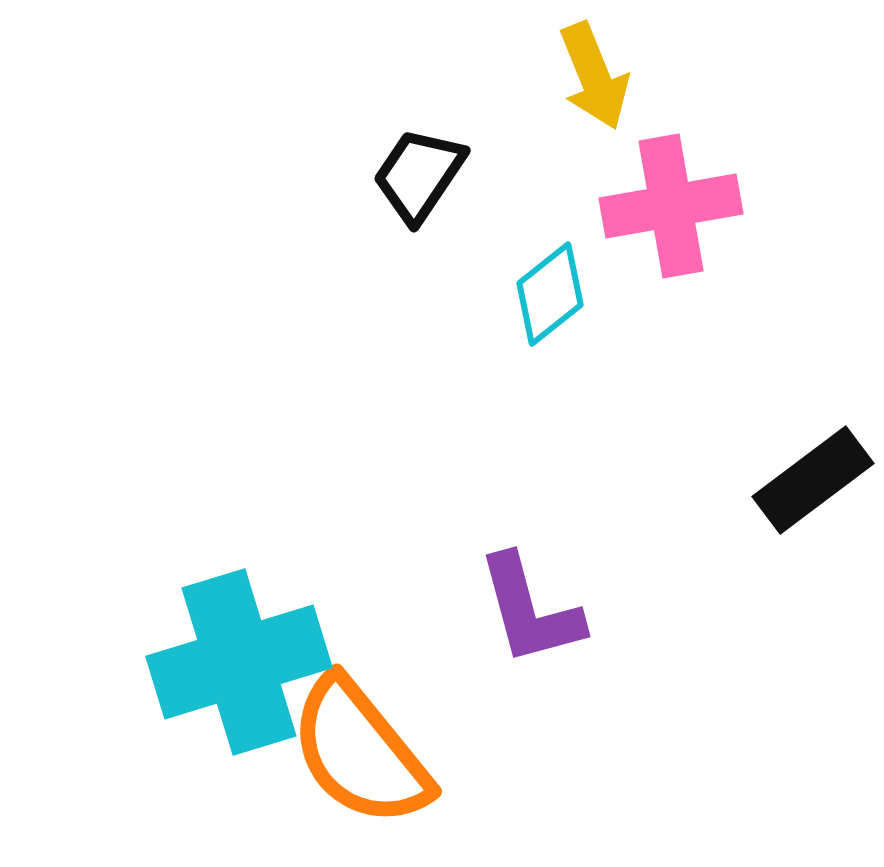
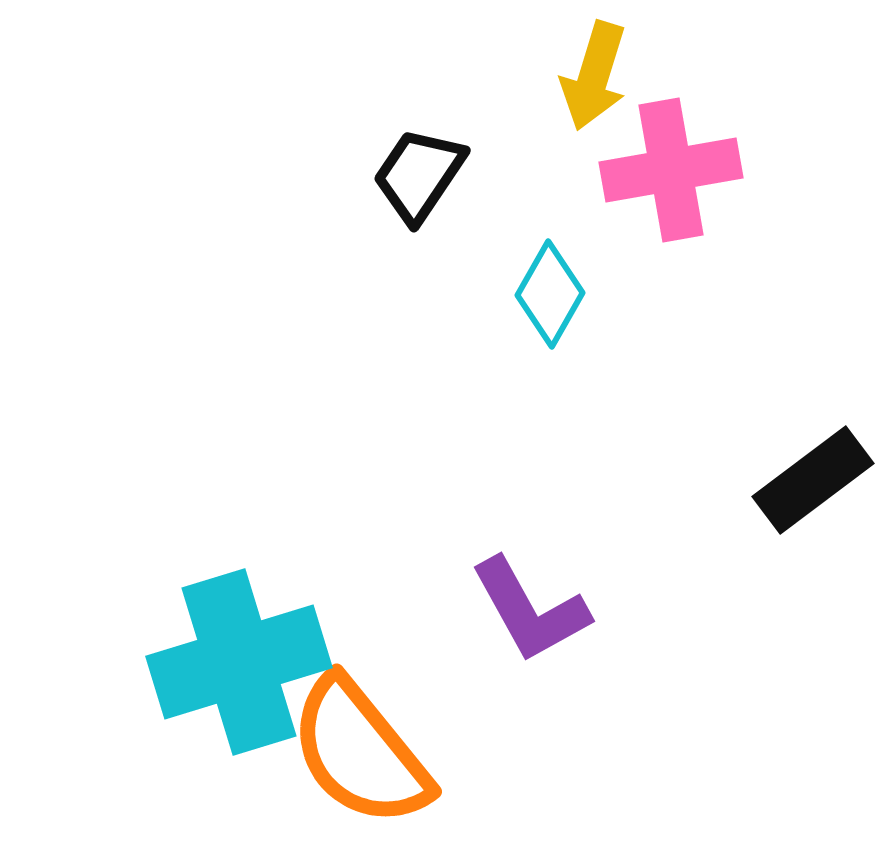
yellow arrow: rotated 39 degrees clockwise
pink cross: moved 36 px up
cyan diamond: rotated 22 degrees counterclockwise
purple L-shape: rotated 14 degrees counterclockwise
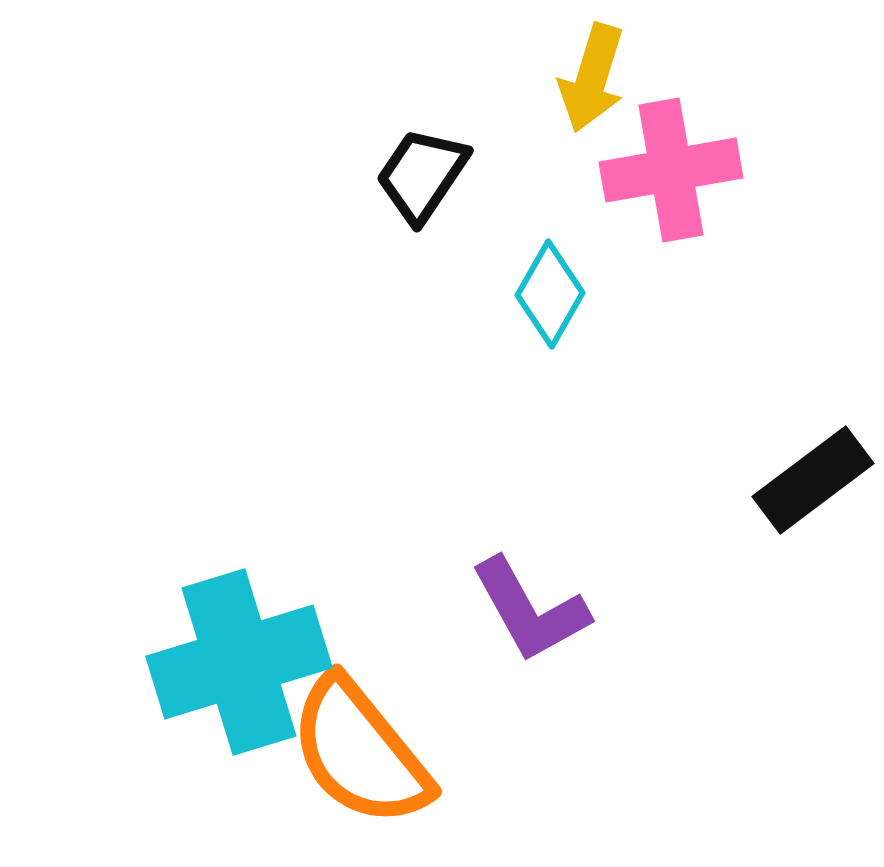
yellow arrow: moved 2 px left, 2 px down
black trapezoid: moved 3 px right
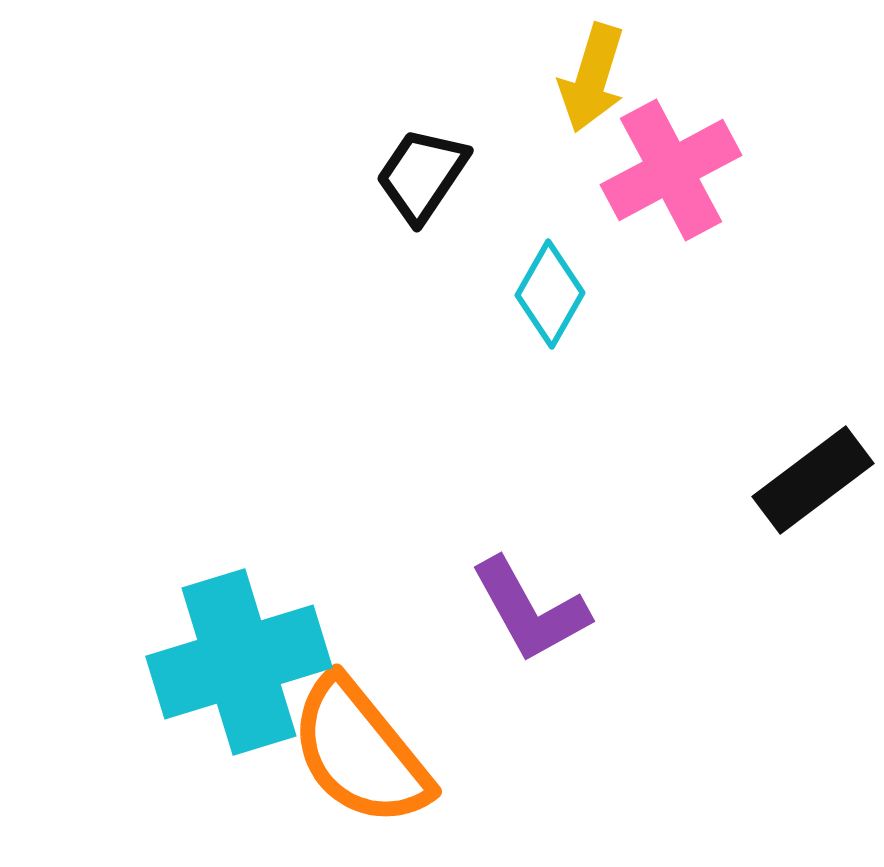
pink cross: rotated 18 degrees counterclockwise
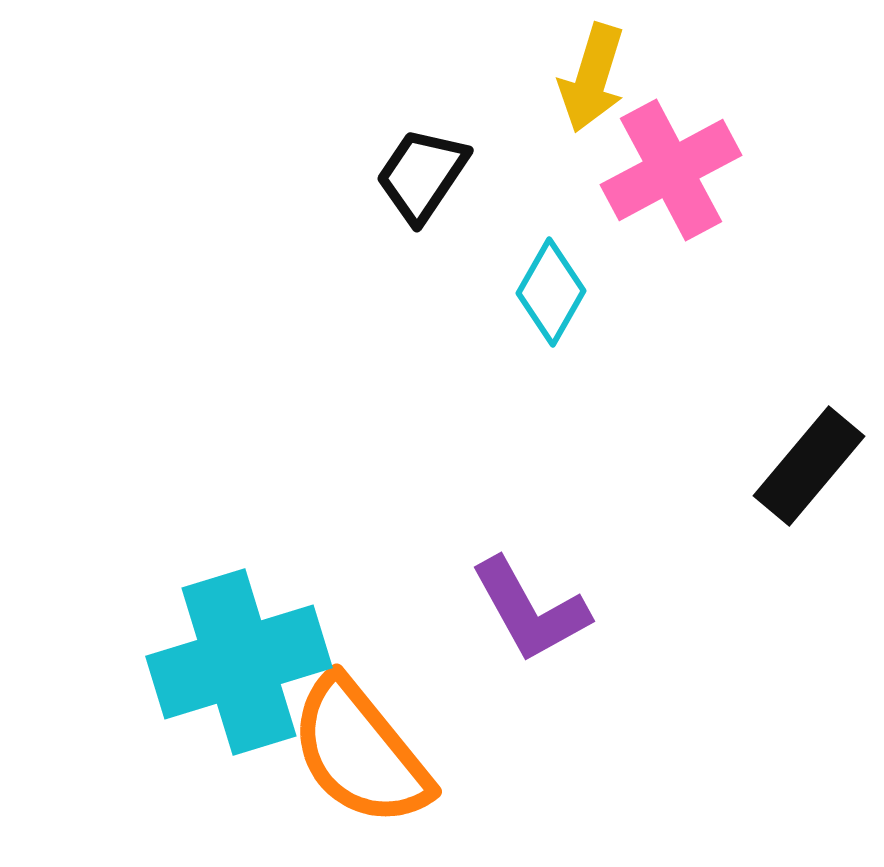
cyan diamond: moved 1 px right, 2 px up
black rectangle: moved 4 px left, 14 px up; rotated 13 degrees counterclockwise
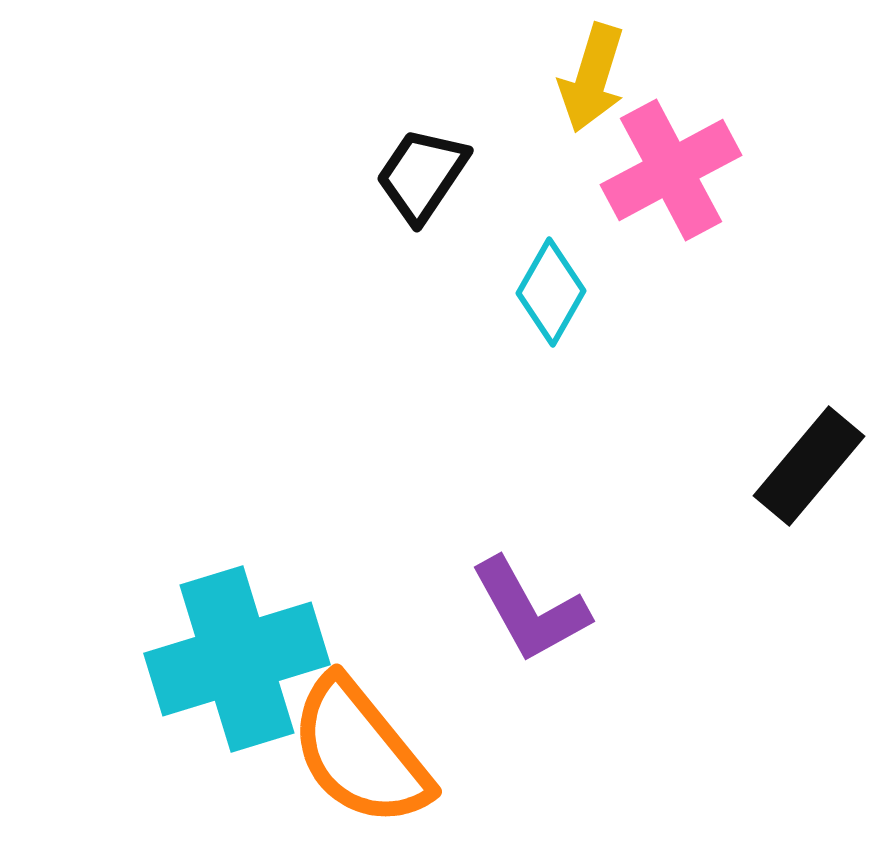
cyan cross: moved 2 px left, 3 px up
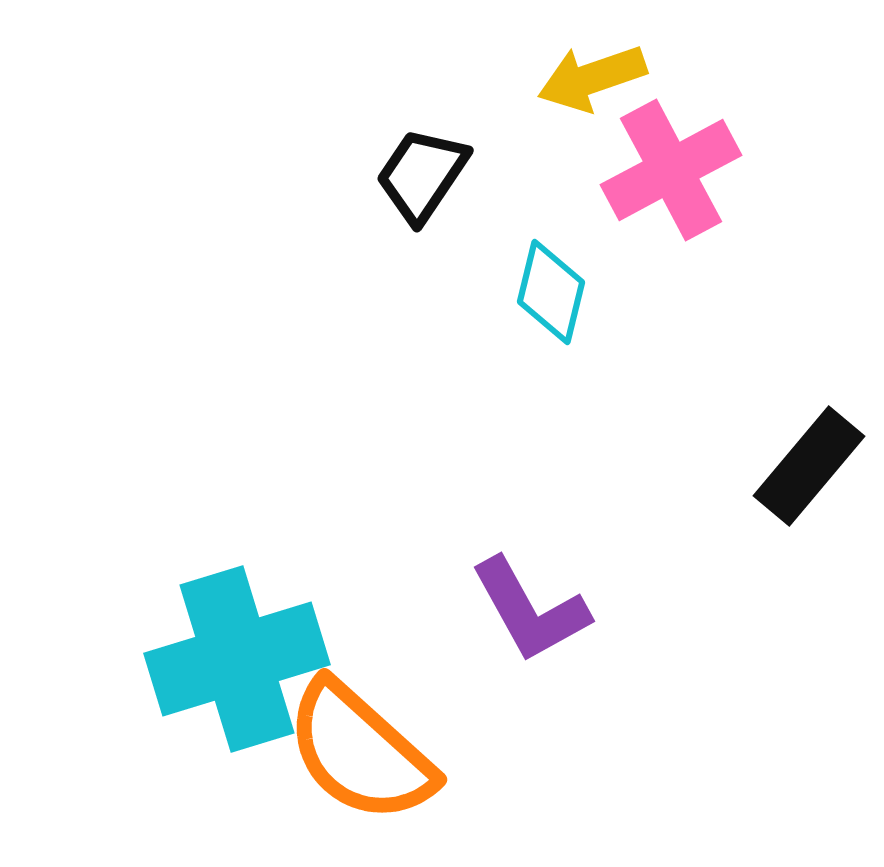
yellow arrow: rotated 54 degrees clockwise
cyan diamond: rotated 16 degrees counterclockwise
orange semicircle: rotated 9 degrees counterclockwise
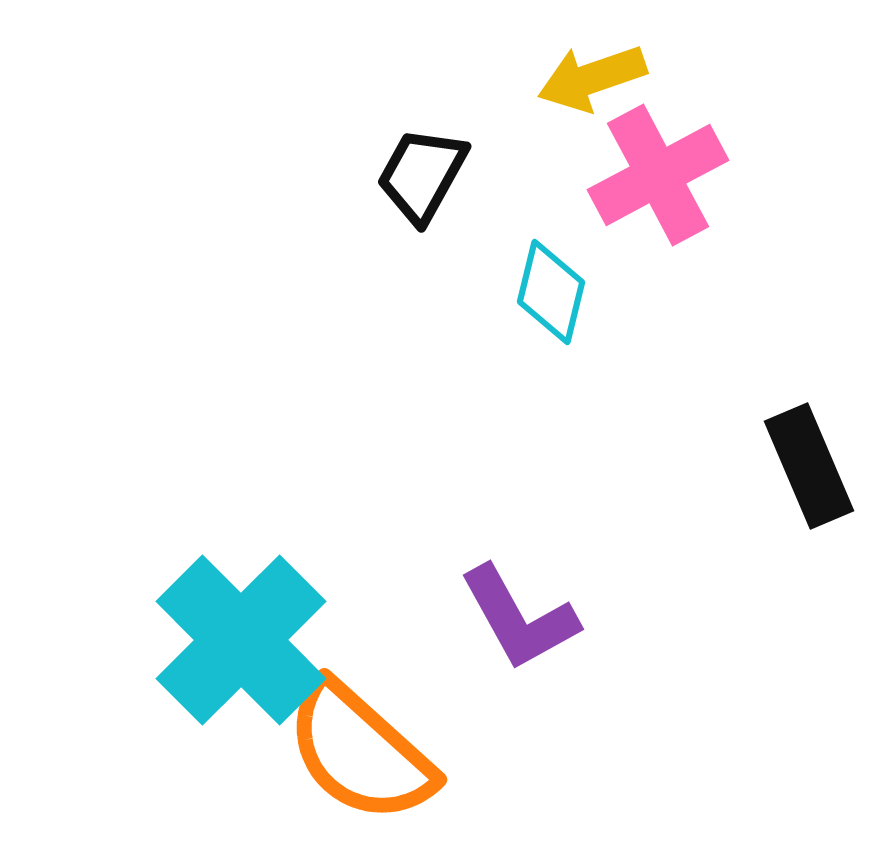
pink cross: moved 13 px left, 5 px down
black trapezoid: rotated 5 degrees counterclockwise
black rectangle: rotated 63 degrees counterclockwise
purple L-shape: moved 11 px left, 8 px down
cyan cross: moved 4 px right, 19 px up; rotated 28 degrees counterclockwise
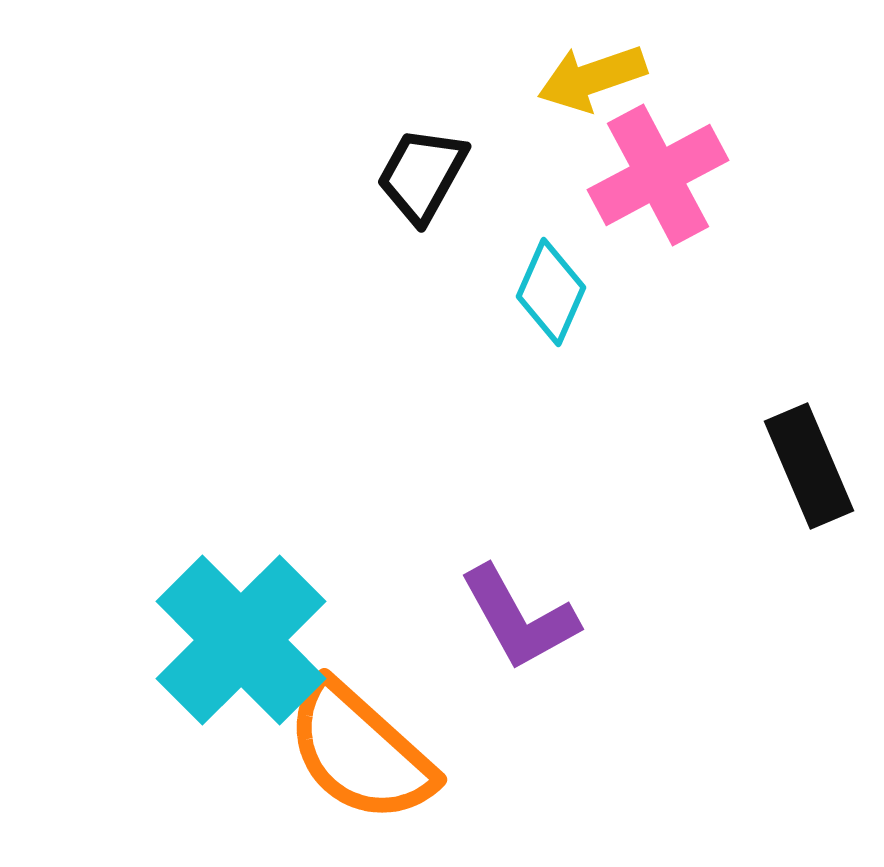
cyan diamond: rotated 10 degrees clockwise
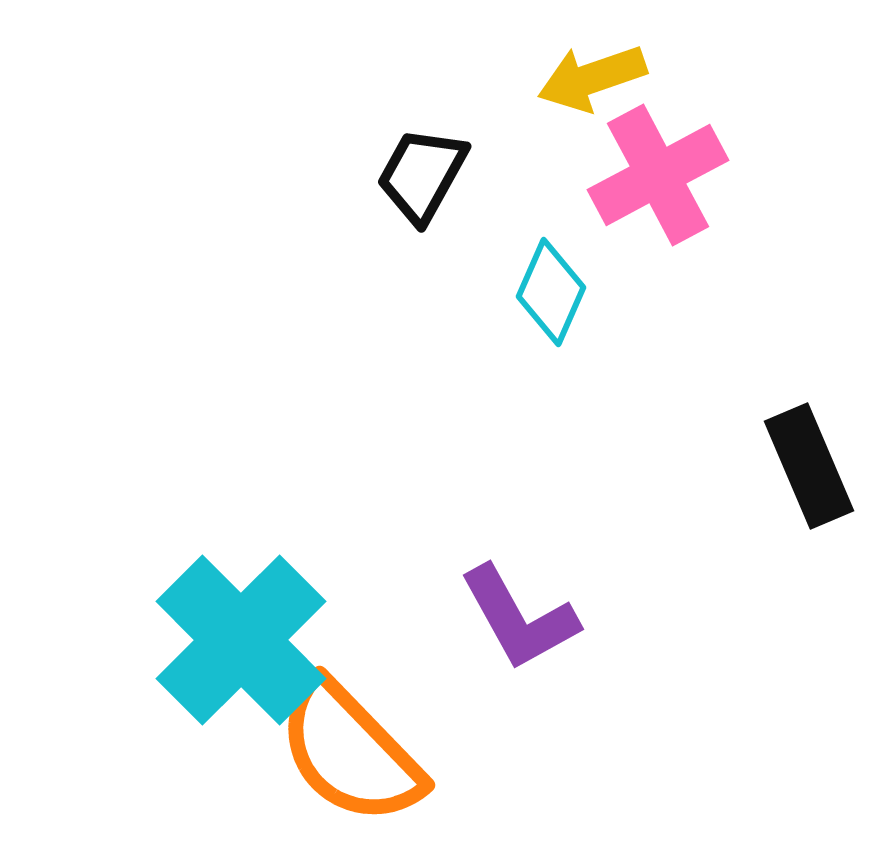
orange semicircle: moved 10 px left; rotated 4 degrees clockwise
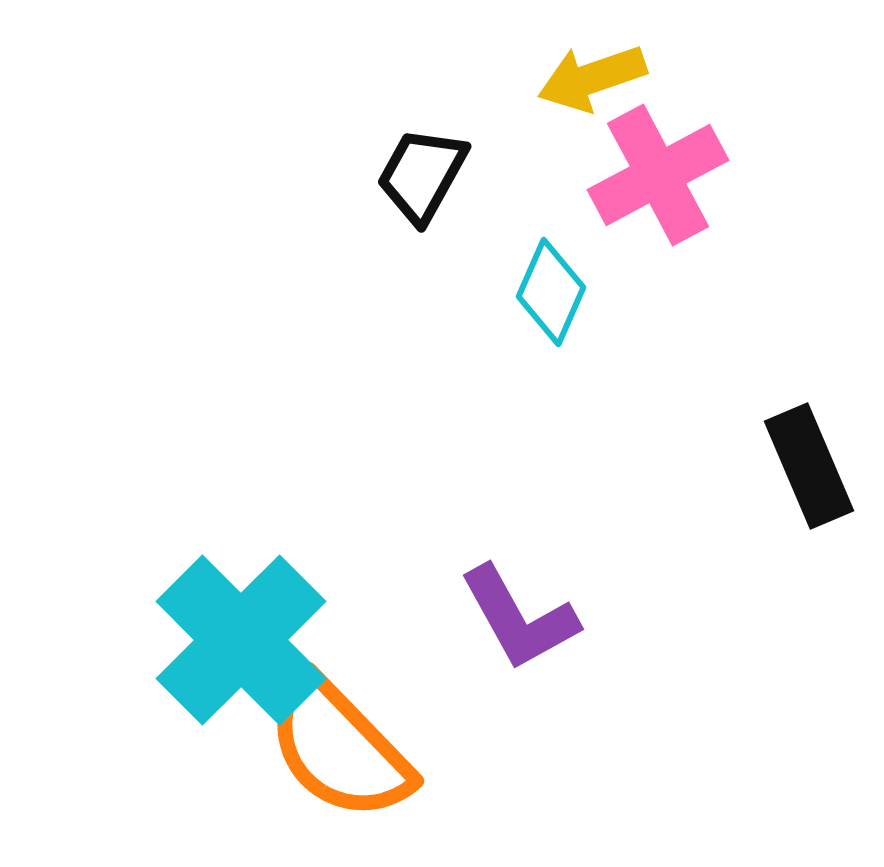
orange semicircle: moved 11 px left, 4 px up
